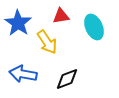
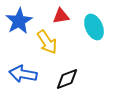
blue star: moved 1 px right, 2 px up; rotated 8 degrees clockwise
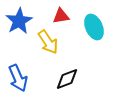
yellow arrow: moved 1 px right
blue arrow: moved 5 px left, 4 px down; rotated 124 degrees counterclockwise
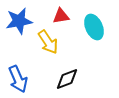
blue star: rotated 20 degrees clockwise
blue arrow: moved 1 px down
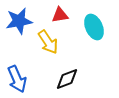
red triangle: moved 1 px left, 1 px up
blue arrow: moved 1 px left
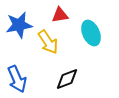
blue star: moved 4 px down
cyan ellipse: moved 3 px left, 6 px down
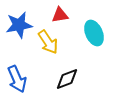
cyan ellipse: moved 3 px right
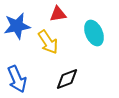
red triangle: moved 2 px left, 1 px up
blue star: moved 2 px left, 1 px down
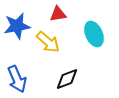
cyan ellipse: moved 1 px down
yellow arrow: rotated 15 degrees counterclockwise
